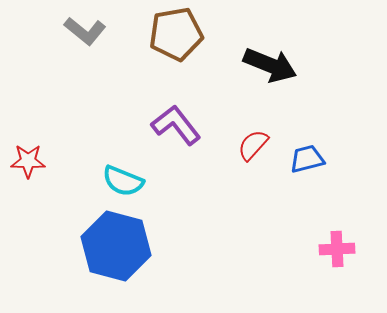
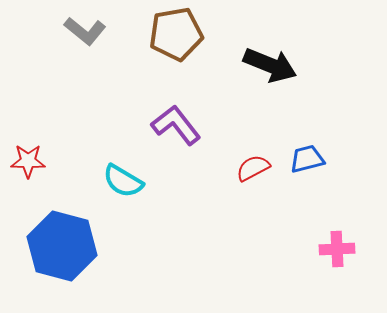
red semicircle: moved 23 px down; rotated 20 degrees clockwise
cyan semicircle: rotated 9 degrees clockwise
blue hexagon: moved 54 px left
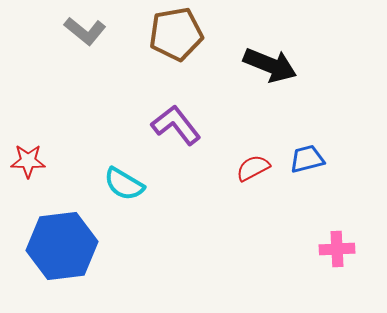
cyan semicircle: moved 1 px right, 3 px down
blue hexagon: rotated 22 degrees counterclockwise
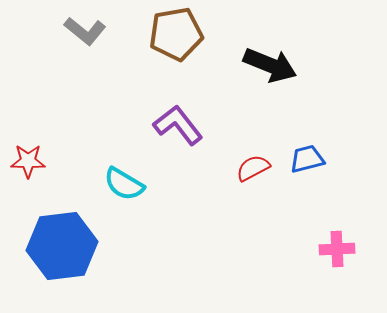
purple L-shape: moved 2 px right
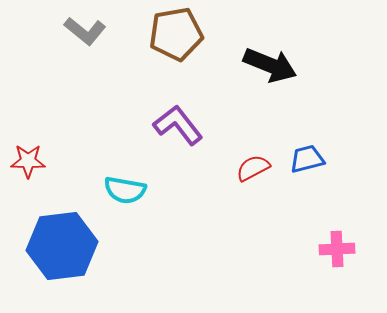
cyan semicircle: moved 1 px right, 6 px down; rotated 21 degrees counterclockwise
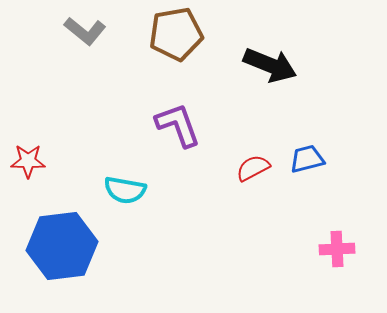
purple L-shape: rotated 18 degrees clockwise
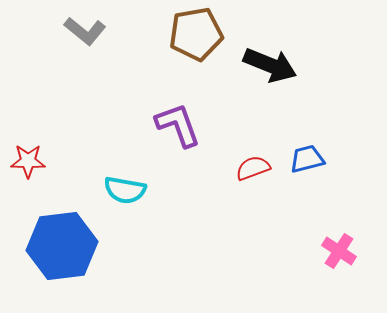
brown pentagon: moved 20 px right
red semicircle: rotated 8 degrees clockwise
pink cross: moved 2 px right, 2 px down; rotated 36 degrees clockwise
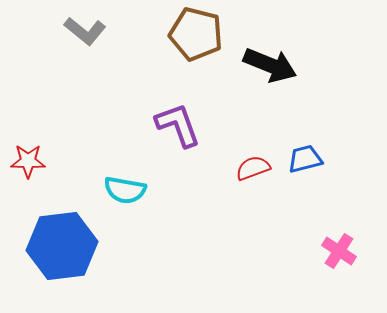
brown pentagon: rotated 24 degrees clockwise
blue trapezoid: moved 2 px left
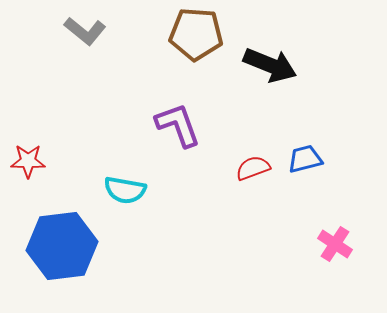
brown pentagon: rotated 10 degrees counterclockwise
pink cross: moved 4 px left, 7 px up
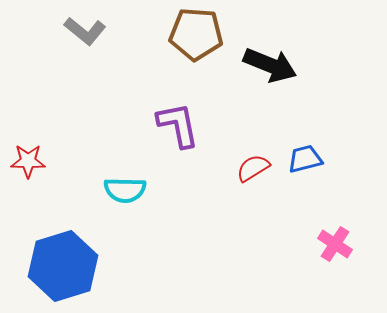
purple L-shape: rotated 9 degrees clockwise
red semicircle: rotated 12 degrees counterclockwise
cyan semicircle: rotated 9 degrees counterclockwise
blue hexagon: moved 1 px right, 20 px down; rotated 10 degrees counterclockwise
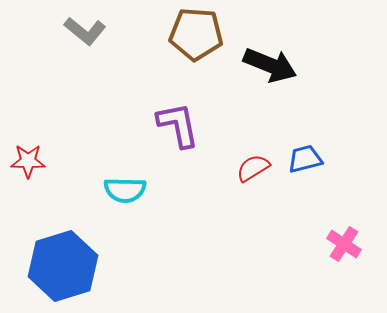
pink cross: moved 9 px right
